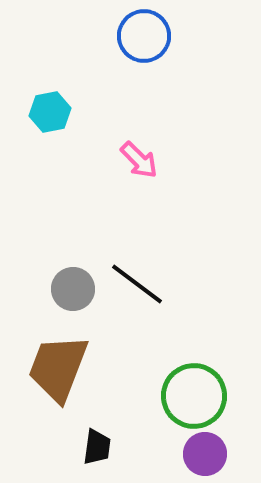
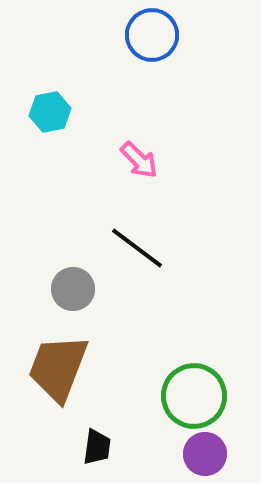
blue circle: moved 8 px right, 1 px up
black line: moved 36 px up
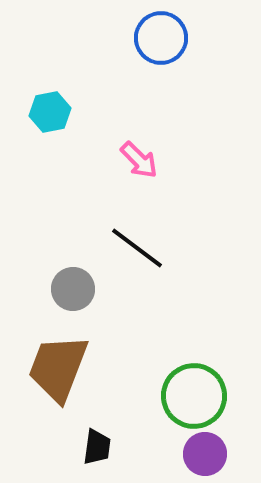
blue circle: moved 9 px right, 3 px down
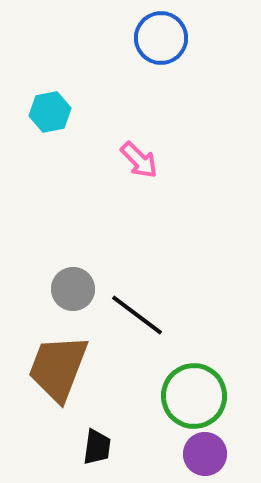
black line: moved 67 px down
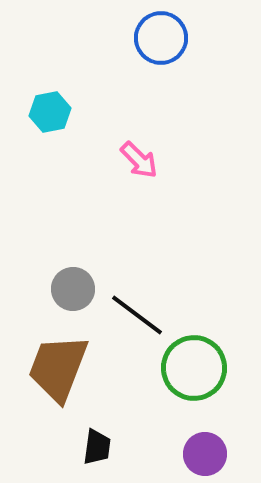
green circle: moved 28 px up
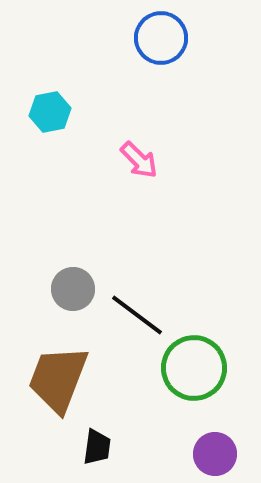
brown trapezoid: moved 11 px down
purple circle: moved 10 px right
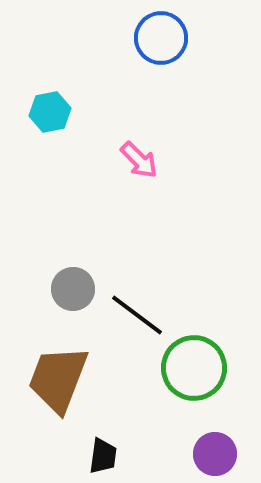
black trapezoid: moved 6 px right, 9 px down
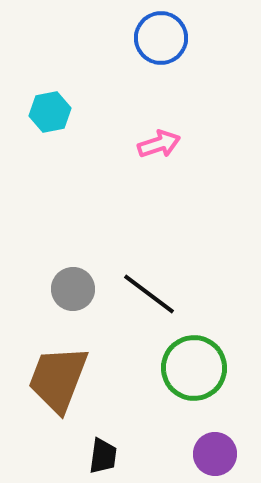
pink arrow: moved 20 px right, 16 px up; rotated 63 degrees counterclockwise
black line: moved 12 px right, 21 px up
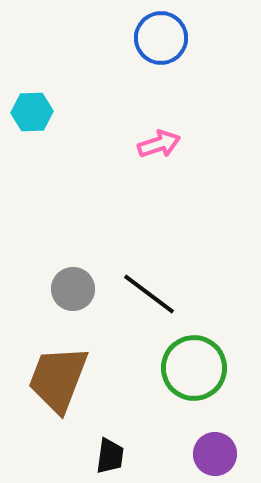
cyan hexagon: moved 18 px left; rotated 9 degrees clockwise
black trapezoid: moved 7 px right
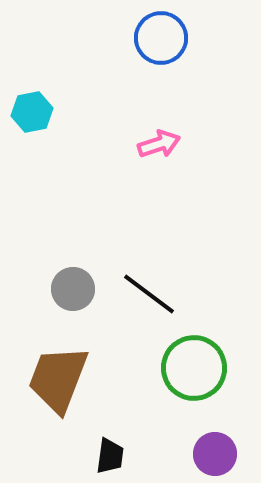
cyan hexagon: rotated 9 degrees counterclockwise
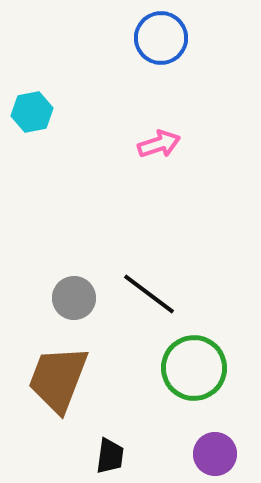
gray circle: moved 1 px right, 9 px down
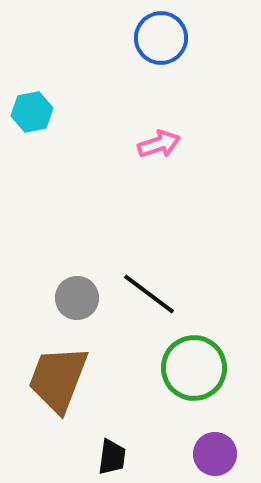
gray circle: moved 3 px right
black trapezoid: moved 2 px right, 1 px down
